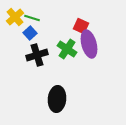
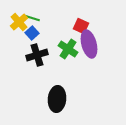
yellow cross: moved 4 px right, 5 px down
blue square: moved 2 px right
green cross: moved 1 px right
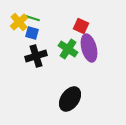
blue square: rotated 32 degrees counterclockwise
purple ellipse: moved 4 px down
black cross: moved 1 px left, 1 px down
black ellipse: moved 13 px right; rotated 30 degrees clockwise
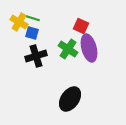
yellow cross: rotated 18 degrees counterclockwise
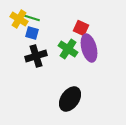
yellow cross: moved 3 px up
red square: moved 2 px down
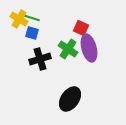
black cross: moved 4 px right, 3 px down
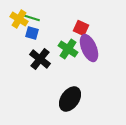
purple ellipse: rotated 8 degrees counterclockwise
black cross: rotated 35 degrees counterclockwise
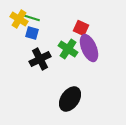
black cross: rotated 25 degrees clockwise
